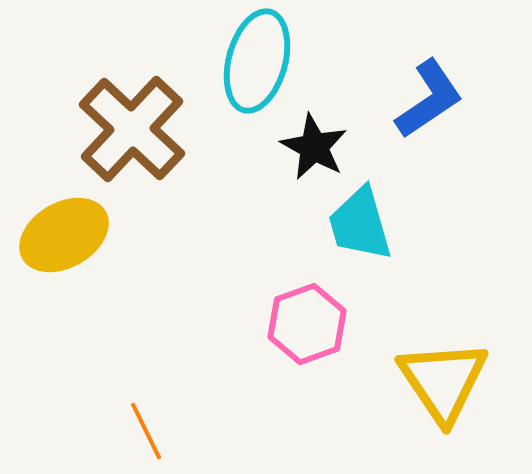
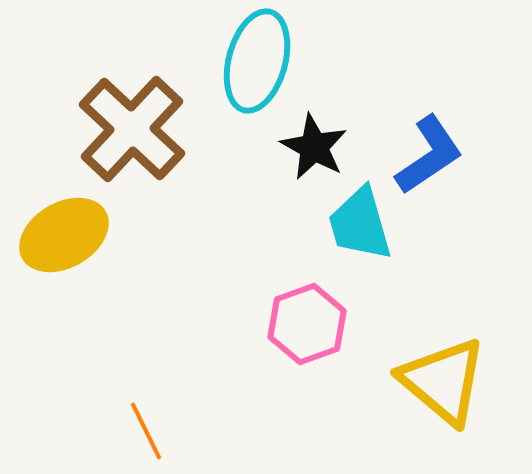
blue L-shape: moved 56 px down
yellow triangle: rotated 16 degrees counterclockwise
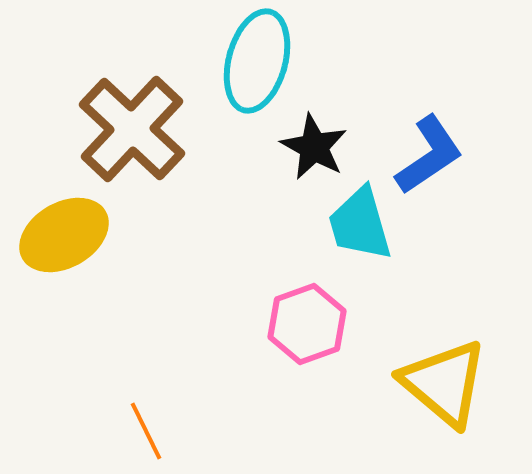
yellow triangle: moved 1 px right, 2 px down
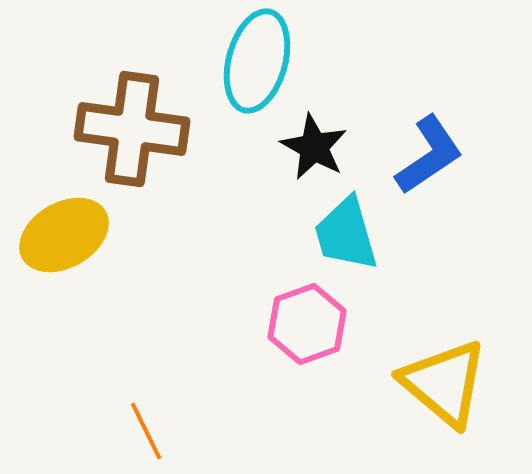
brown cross: rotated 35 degrees counterclockwise
cyan trapezoid: moved 14 px left, 10 px down
